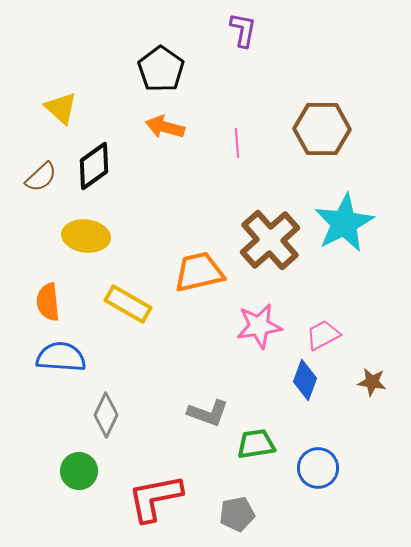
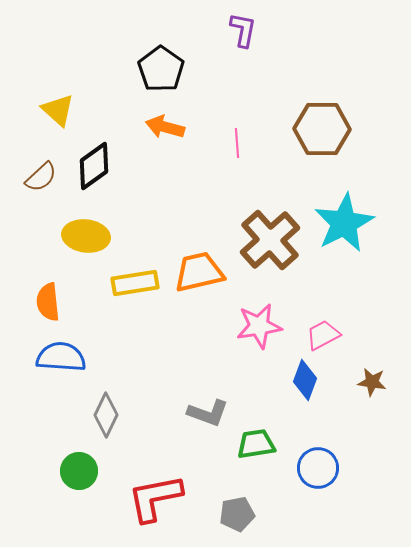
yellow triangle: moved 3 px left, 2 px down
yellow rectangle: moved 7 px right, 21 px up; rotated 39 degrees counterclockwise
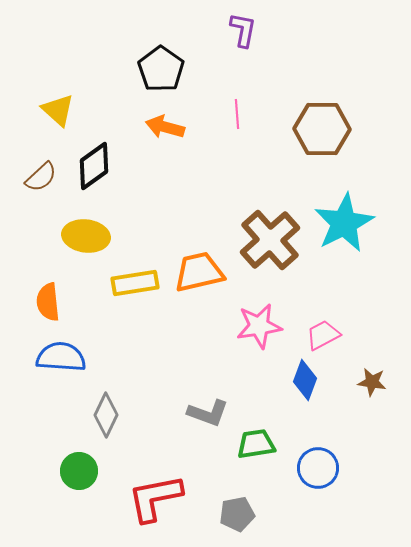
pink line: moved 29 px up
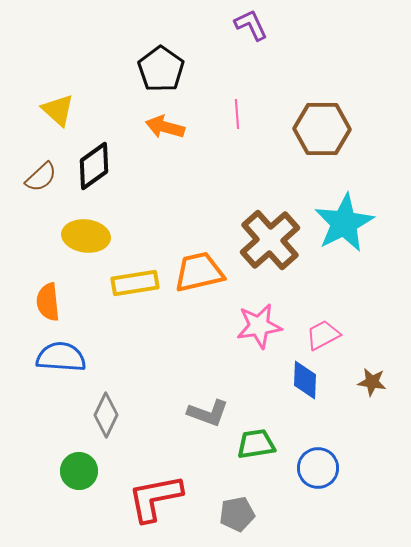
purple L-shape: moved 8 px right, 5 px up; rotated 36 degrees counterclockwise
blue diamond: rotated 18 degrees counterclockwise
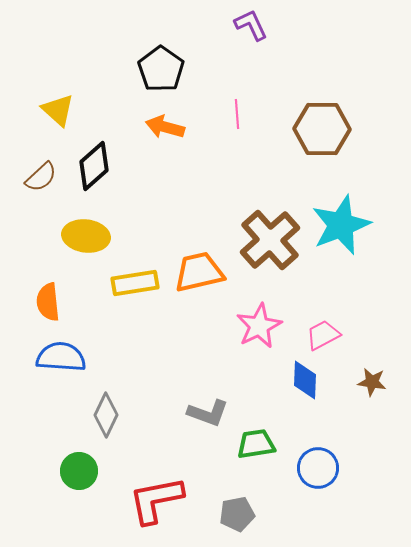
black diamond: rotated 6 degrees counterclockwise
cyan star: moved 3 px left, 2 px down; rotated 6 degrees clockwise
pink star: rotated 18 degrees counterclockwise
red L-shape: moved 1 px right, 2 px down
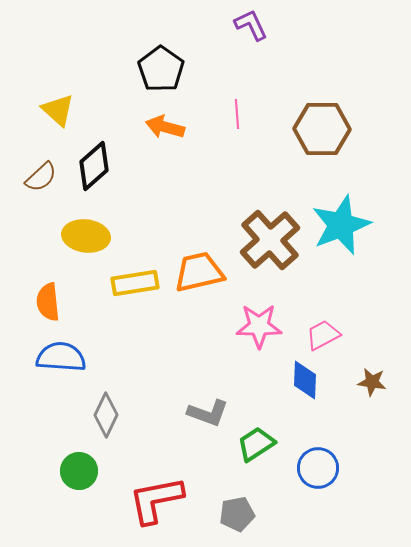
pink star: rotated 27 degrees clockwise
green trapezoid: rotated 24 degrees counterclockwise
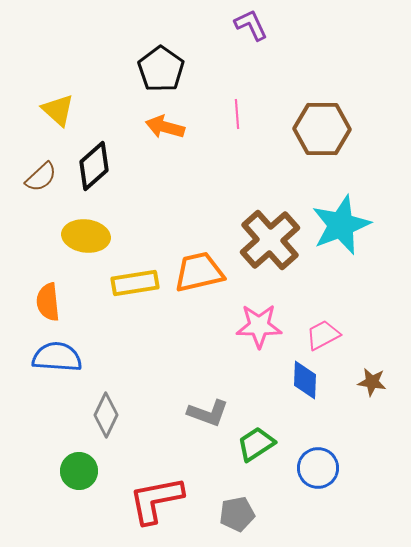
blue semicircle: moved 4 px left
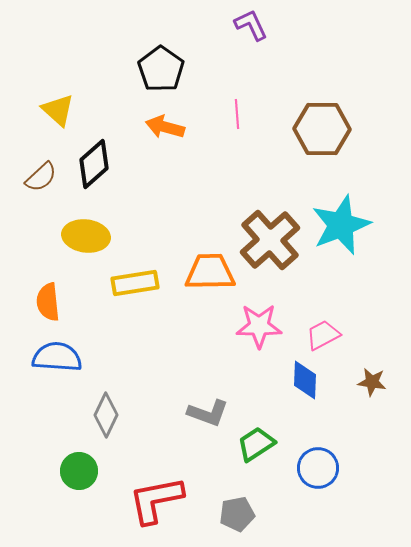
black diamond: moved 2 px up
orange trapezoid: moved 11 px right; rotated 12 degrees clockwise
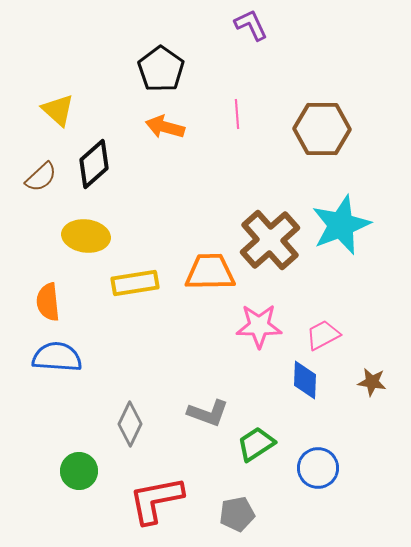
gray diamond: moved 24 px right, 9 px down
